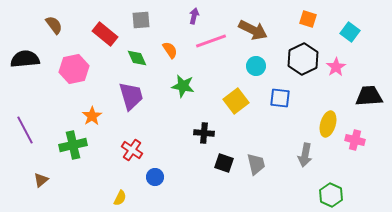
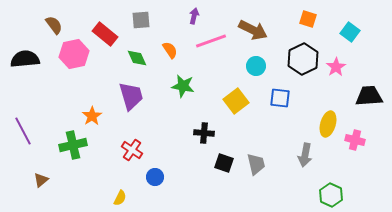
pink hexagon: moved 15 px up
purple line: moved 2 px left, 1 px down
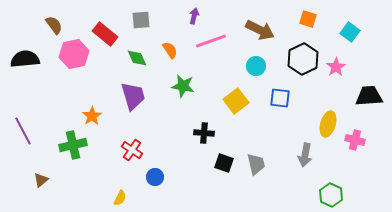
brown arrow: moved 7 px right
purple trapezoid: moved 2 px right
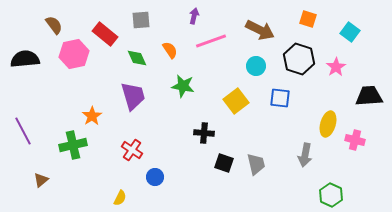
black hexagon: moved 4 px left; rotated 16 degrees counterclockwise
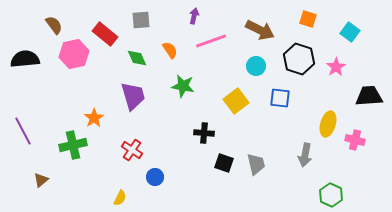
orange star: moved 2 px right, 2 px down
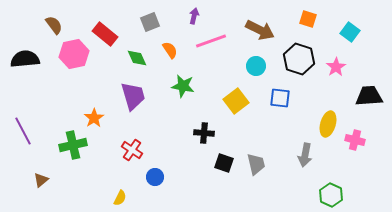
gray square: moved 9 px right, 2 px down; rotated 18 degrees counterclockwise
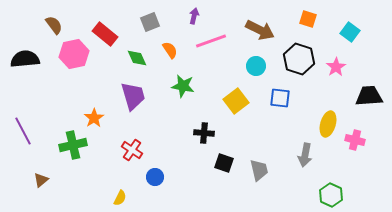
gray trapezoid: moved 3 px right, 6 px down
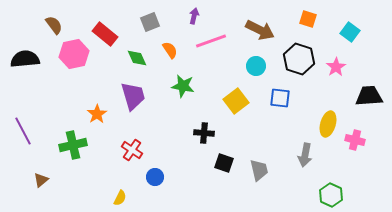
orange star: moved 3 px right, 4 px up
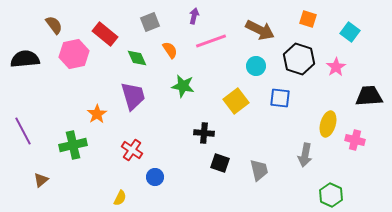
black square: moved 4 px left
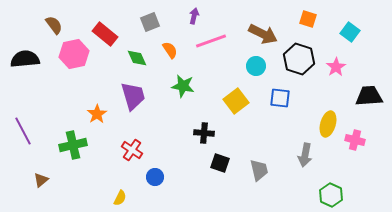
brown arrow: moved 3 px right, 4 px down
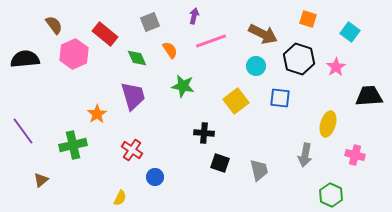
pink hexagon: rotated 12 degrees counterclockwise
purple line: rotated 8 degrees counterclockwise
pink cross: moved 15 px down
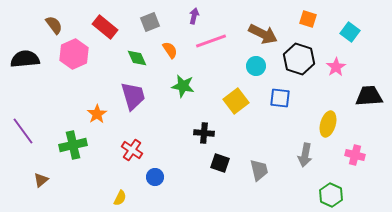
red rectangle: moved 7 px up
